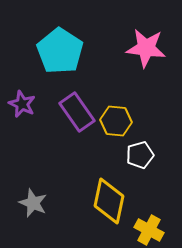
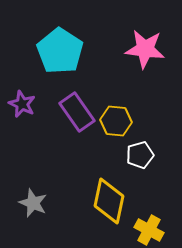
pink star: moved 1 px left, 1 px down
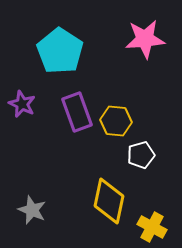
pink star: moved 10 px up; rotated 12 degrees counterclockwise
purple rectangle: rotated 15 degrees clockwise
white pentagon: moved 1 px right
gray star: moved 1 px left, 7 px down
yellow cross: moved 3 px right, 3 px up
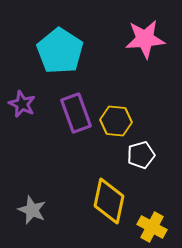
purple rectangle: moved 1 px left, 1 px down
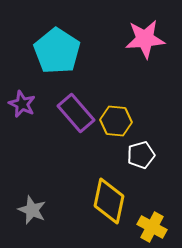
cyan pentagon: moved 3 px left
purple rectangle: rotated 21 degrees counterclockwise
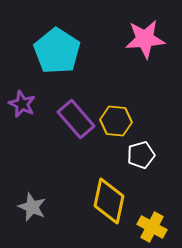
purple rectangle: moved 6 px down
gray star: moved 3 px up
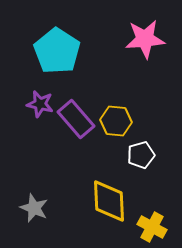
purple star: moved 18 px right; rotated 12 degrees counterclockwise
yellow diamond: rotated 15 degrees counterclockwise
gray star: moved 2 px right, 1 px down
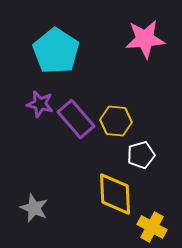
cyan pentagon: moved 1 px left
yellow diamond: moved 6 px right, 7 px up
